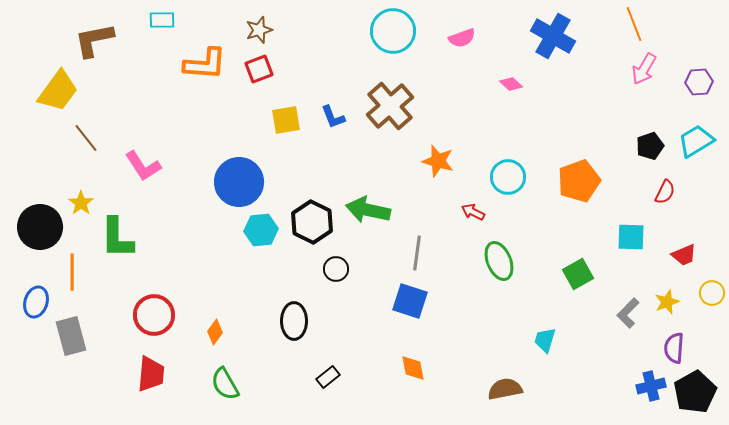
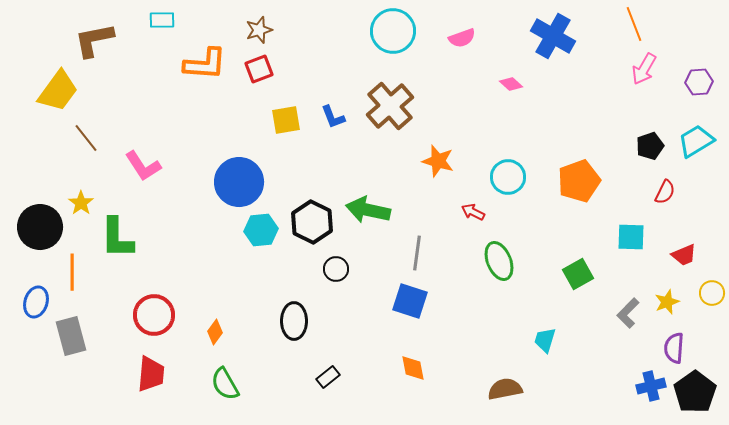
black pentagon at (695, 392): rotated 6 degrees counterclockwise
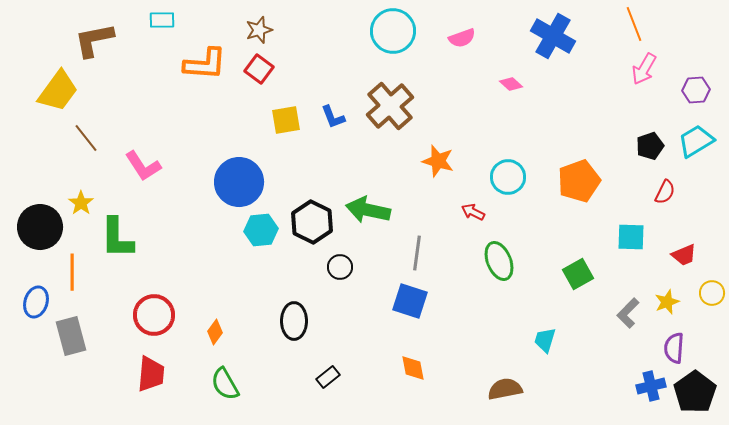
red square at (259, 69): rotated 32 degrees counterclockwise
purple hexagon at (699, 82): moved 3 px left, 8 px down
black circle at (336, 269): moved 4 px right, 2 px up
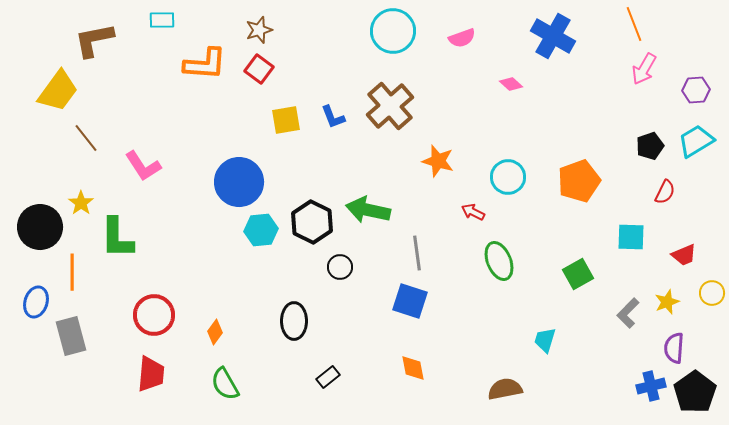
gray line at (417, 253): rotated 16 degrees counterclockwise
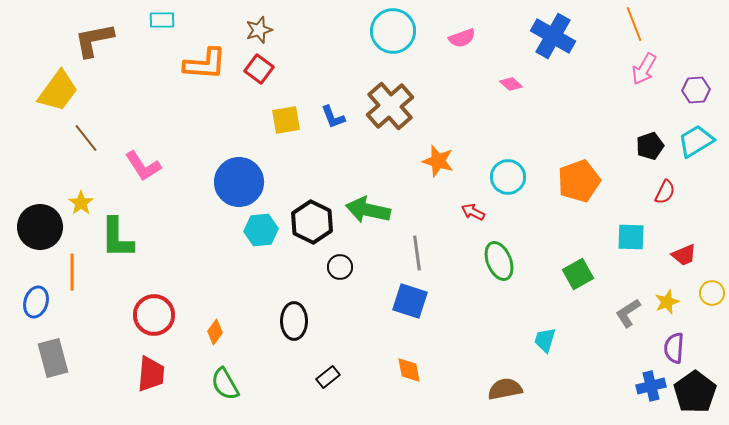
gray L-shape at (628, 313): rotated 12 degrees clockwise
gray rectangle at (71, 336): moved 18 px left, 22 px down
orange diamond at (413, 368): moved 4 px left, 2 px down
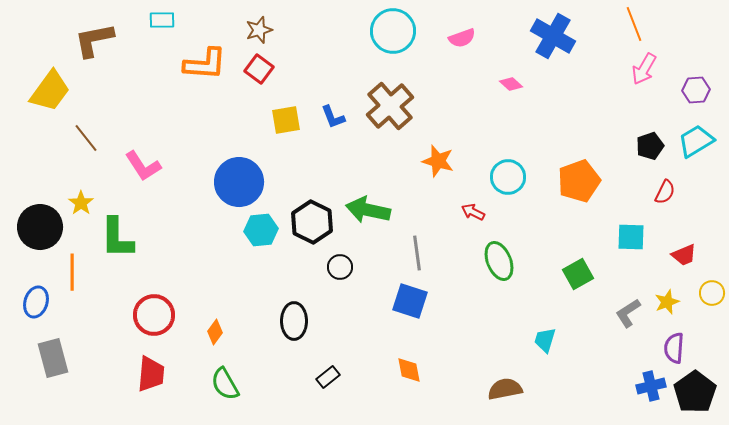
yellow trapezoid at (58, 91): moved 8 px left
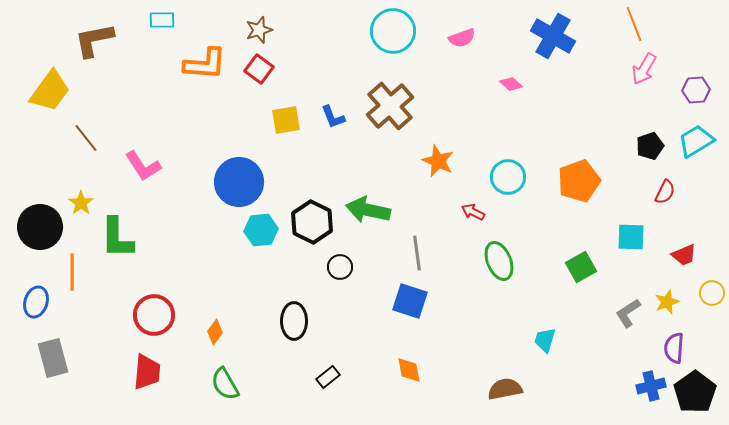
orange star at (438, 161): rotated 8 degrees clockwise
green square at (578, 274): moved 3 px right, 7 px up
red trapezoid at (151, 374): moved 4 px left, 2 px up
